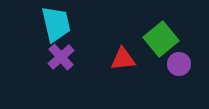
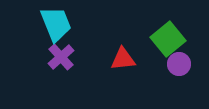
cyan trapezoid: rotated 9 degrees counterclockwise
green square: moved 7 px right
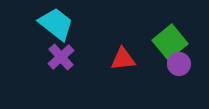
cyan trapezoid: rotated 30 degrees counterclockwise
green square: moved 2 px right, 3 px down
